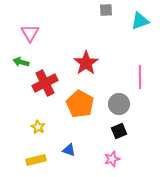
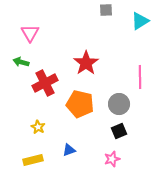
cyan triangle: rotated 12 degrees counterclockwise
orange pentagon: rotated 16 degrees counterclockwise
blue triangle: rotated 40 degrees counterclockwise
yellow rectangle: moved 3 px left
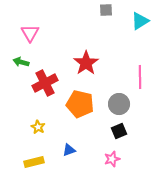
yellow rectangle: moved 1 px right, 2 px down
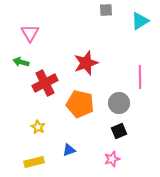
red star: rotated 15 degrees clockwise
gray circle: moved 1 px up
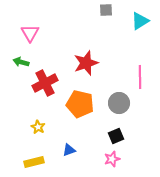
black square: moved 3 px left, 5 px down
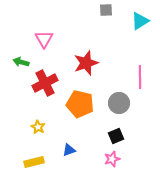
pink triangle: moved 14 px right, 6 px down
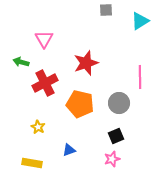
yellow rectangle: moved 2 px left, 1 px down; rotated 24 degrees clockwise
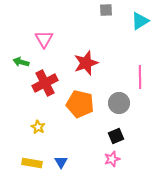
blue triangle: moved 8 px left, 12 px down; rotated 40 degrees counterclockwise
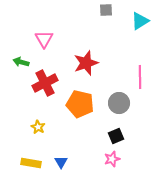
yellow rectangle: moved 1 px left
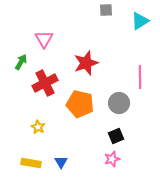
green arrow: rotated 105 degrees clockwise
